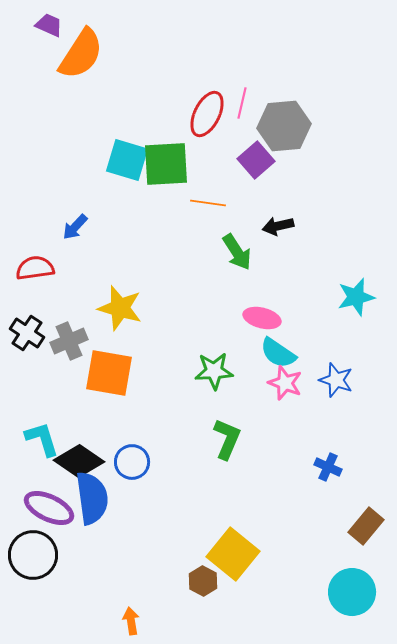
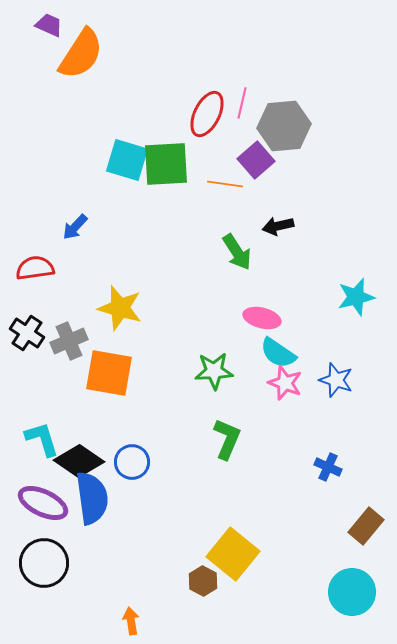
orange line: moved 17 px right, 19 px up
purple ellipse: moved 6 px left, 5 px up
black circle: moved 11 px right, 8 px down
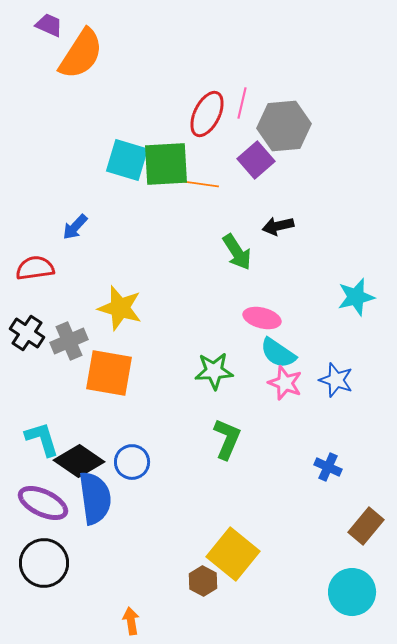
orange line: moved 24 px left
blue semicircle: moved 3 px right
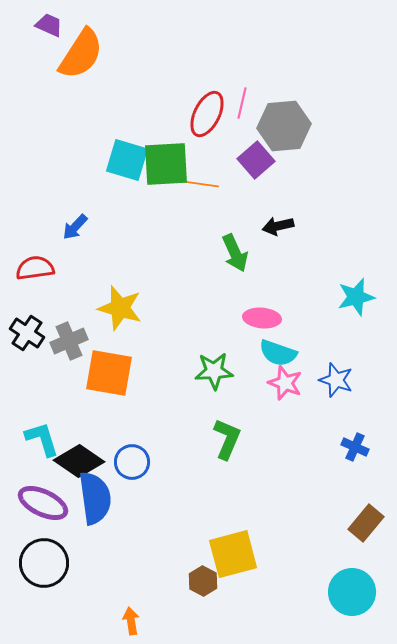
green arrow: moved 2 px left, 1 px down; rotated 9 degrees clockwise
pink ellipse: rotated 9 degrees counterclockwise
cyan semicircle: rotated 15 degrees counterclockwise
blue cross: moved 27 px right, 20 px up
brown rectangle: moved 3 px up
yellow square: rotated 36 degrees clockwise
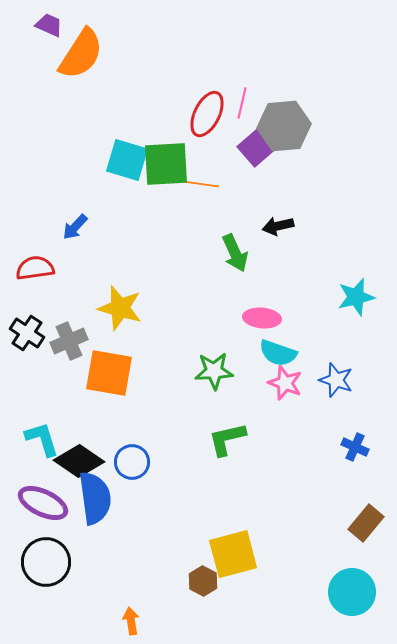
purple square: moved 12 px up
green L-shape: rotated 126 degrees counterclockwise
black circle: moved 2 px right, 1 px up
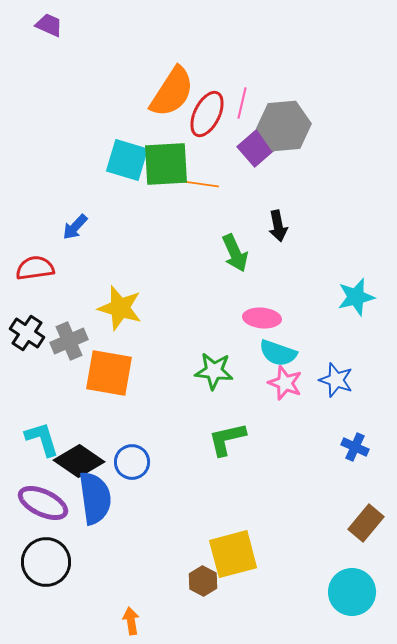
orange semicircle: moved 91 px right, 38 px down
black arrow: rotated 88 degrees counterclockwise
green star: rotated 9 degrees clockwise
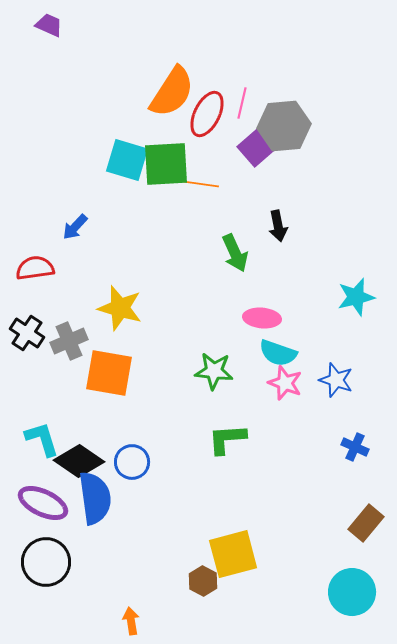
green L-shape: rotated 9 degrees clockwise
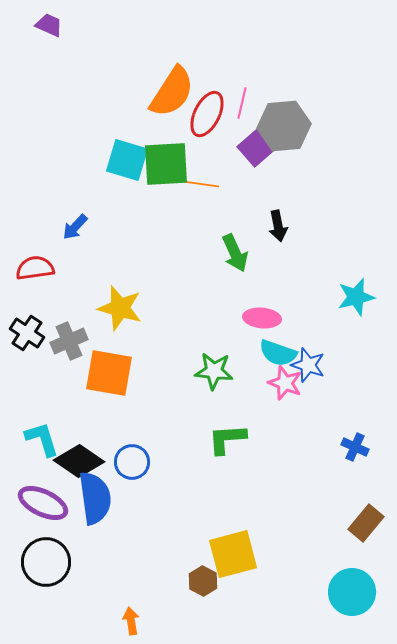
blue star: moved 28 px left, 15 px up
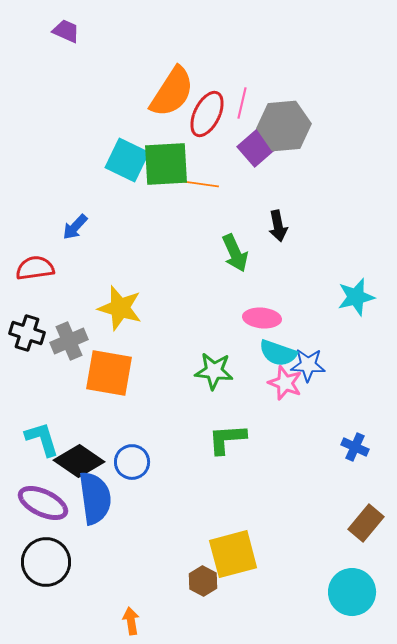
purple trapezoid: moved 17 px right, 6 px down
cyan square: rotated 9 degrees clockwise
black cross: rotated 16 degrees counterclockwise
blue star: rotated 16 degrees counterclockwise
